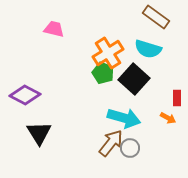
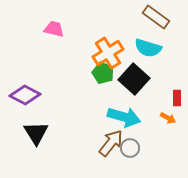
cyan semicircle: moved 1 px up
cyan arrow: moved 1 px up
black triangle: moved 3 px left
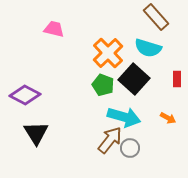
brown rectangle: rotated 12 degrees clockwise
orange cross: rotated 12 degrees counterclockwise
green pentagon: moved 12 px down
red rectangle: moved 19 px up
brown arrow: moved 1 px left, 3 px up
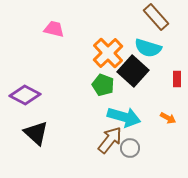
black square: moved 1 px left, 8 px up
black triangle: rotated 16 degrees counterclockwise
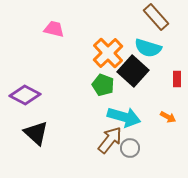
orange arrow: moved 1 px up
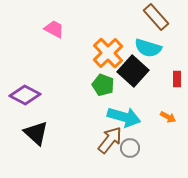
pink trapezoid: rotated 15 degrees clockwise
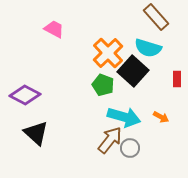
orange arrow: moved 7 px left
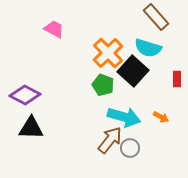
black triangle: moved 5 px left, 5 px up; rotated 40 degrees counterclockwise
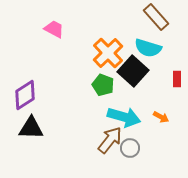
purple diamond: rotated 60 degrees counterclockwise
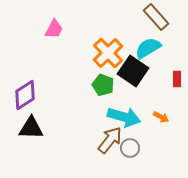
pink trapezoid: rotated 90 degrees clockwise
cyan semicircle: rotated 132 degrees clockwise
black square: rotated 8 degrees counterclockwise
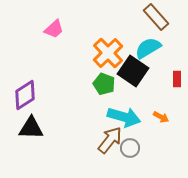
pink trapezoid: rotated 20 degrees clockwise
green pentagon: moved 1 px right, 1 px up
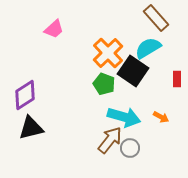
brown rectangle: moved 1 px down
black triangle: rotated 16 degrees counterclockwise
